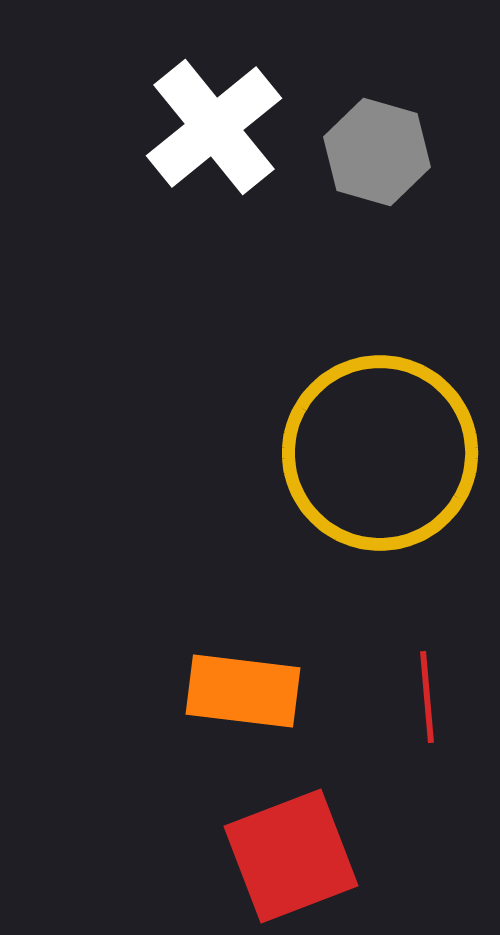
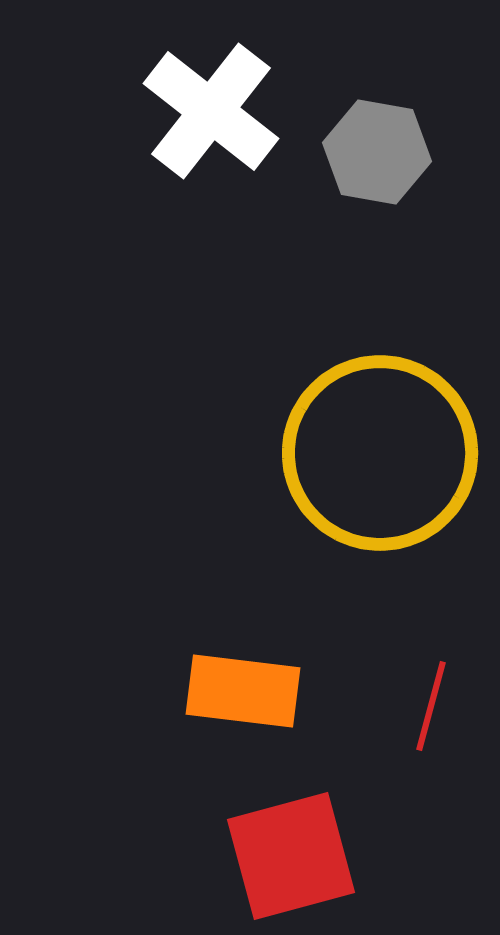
white cross: moved 3 px left, 16 px up; rotated 13 degrees counterclockwise
gray hexagon: rotated 6 degrees counterclockwise
red line: moved 4 px right, 9 px down; rotated 20 degrees clockwise
red square: rotated 6 degrees clockwise
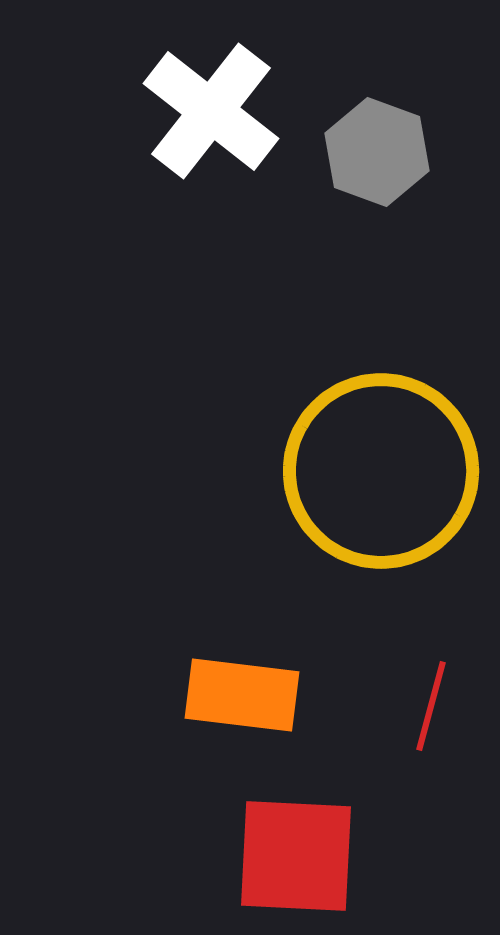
gray hexagon: rotated 10 degrees clockwise
yellow circle: moved 1 px right, 18 px down
orange rectangle: moved 1 px left, 4 px down
red square: moved 5 px right; rotated 18 degrees clockwise
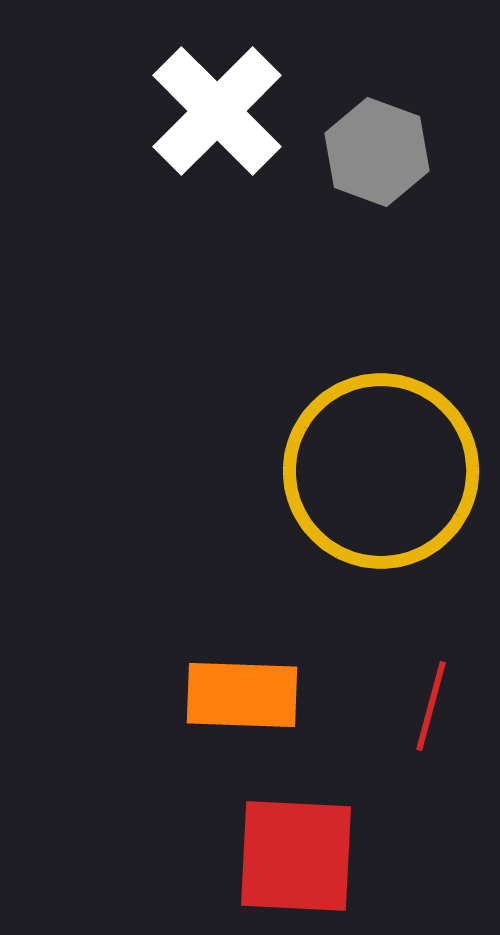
white cross: moved 6 px right; rotated 7 degrees clockwise
orange rectangle: rotated 5 degrees counterclockwise
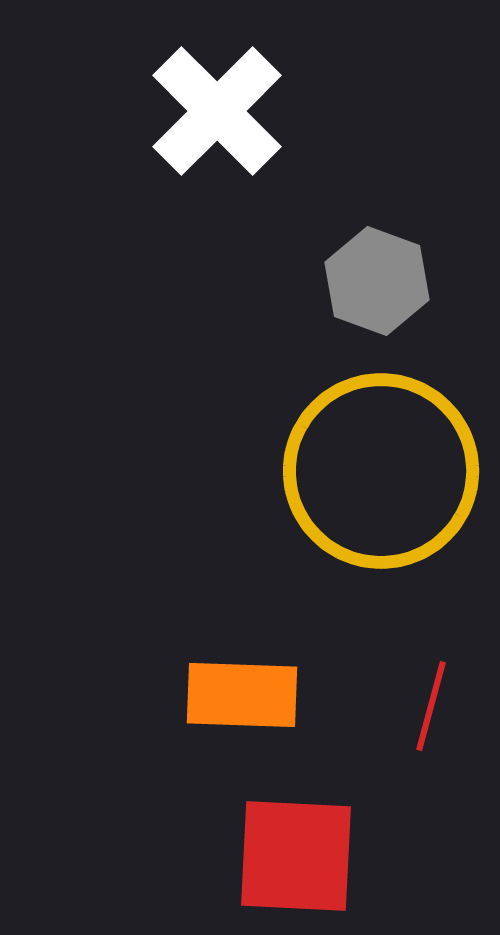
gray hexagon: moved 129 px down
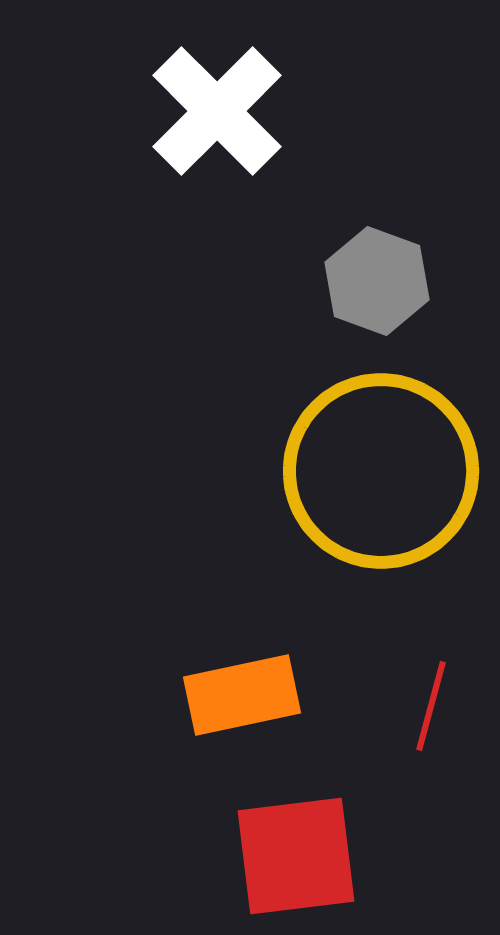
orange rectangle: rotated 14 degrees counterclockwise
red square: rotated 10 degrees counterclockwise
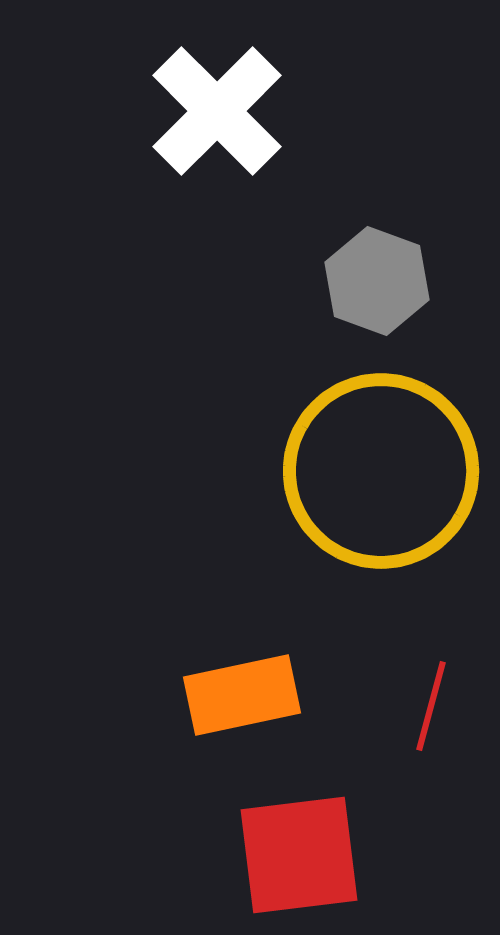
red square: moved 3 px right, 1 px up
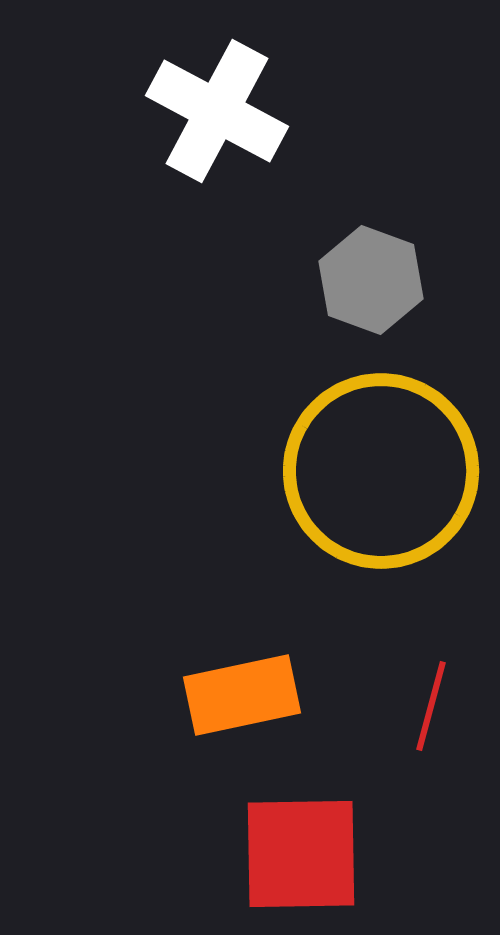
white cross: rotated 17 degrees counterclockwise
gray hexagon: moved 6 px left, 1 px up
red square: moved 2 px right, 1 px up; rotated 6 degrees clockwise
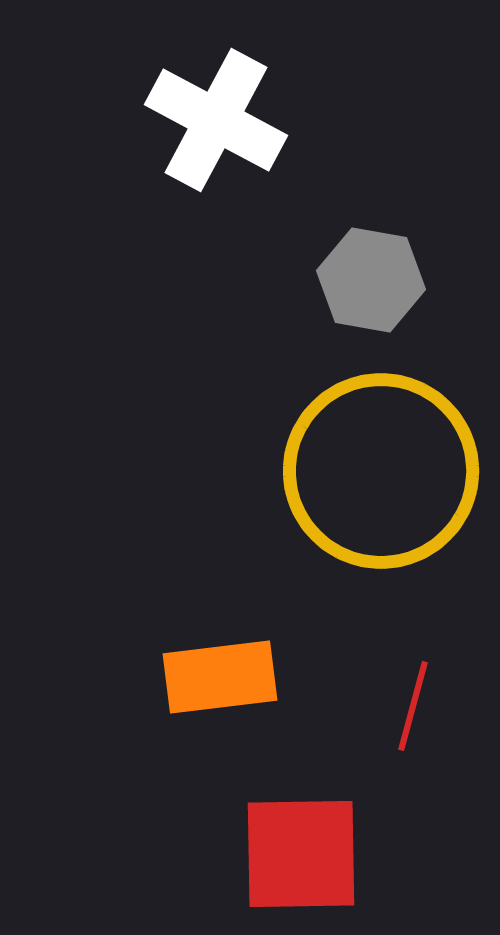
white cross: moved 1 px left, 9 px down
gray hexagon: rotated 10 degrees counterclockwise
orange rectangle: moved 22 px left, 18 px up; rotated 5 degrees clockwise
red line: moved 18 px left
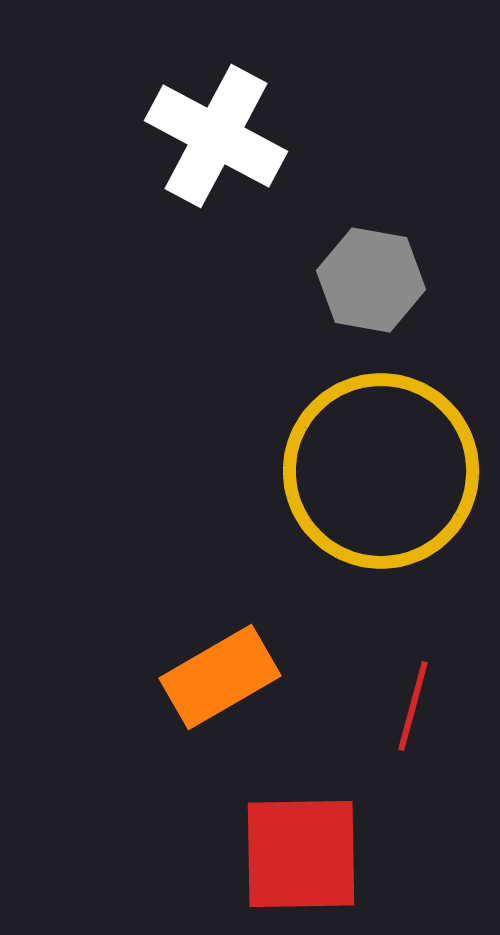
white cross: moved 16 px down
orange rectangle: rotated 23 degrees counterclockwise
